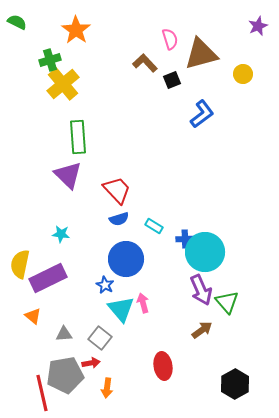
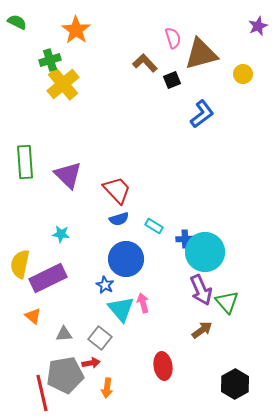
pink semicircle: moved 3 px right, 1 px up
green rectangle: moved 53 px left, 25 px down
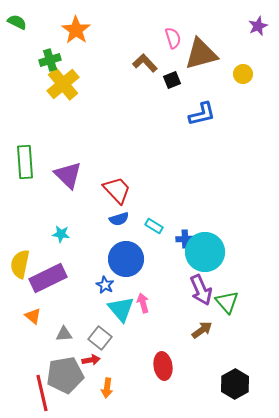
blue L-shape: rotated 24 degrees clockwise
red arrow: moved 3 px up
